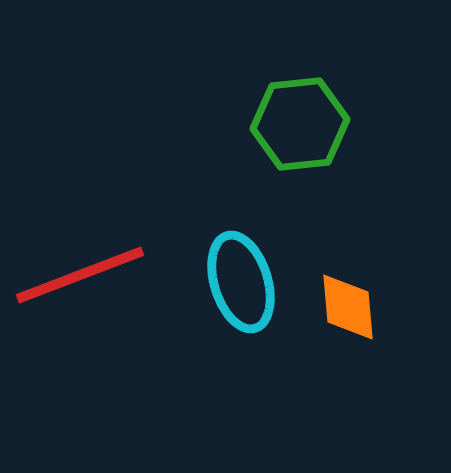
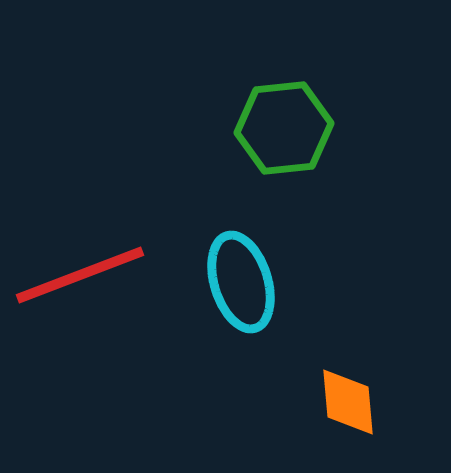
green hexagon: moved 16 px left, 4 px down
orange diamond: moved 95 px down
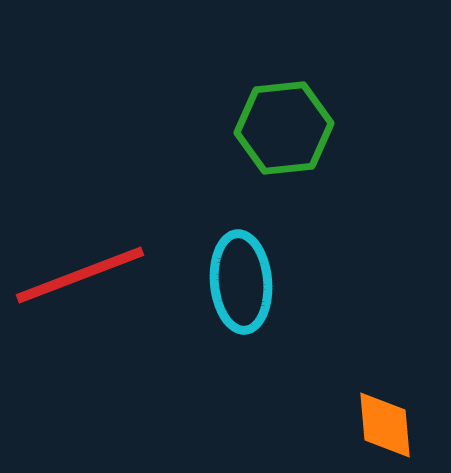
cyan ellipse: rotated 12 degrees clockwise
orange diamond: moved 37 px right, 23 px down
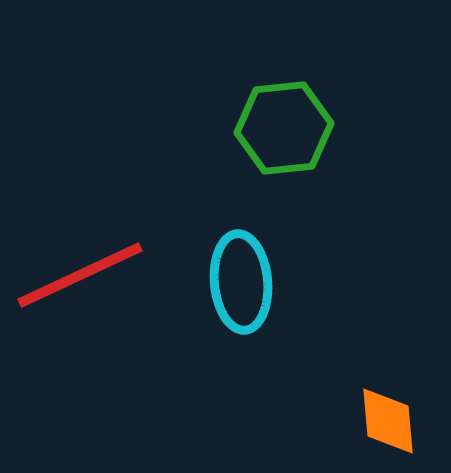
red line: rotated 4 degrees counterclockwise
orange diamond: moved 3 px right, 4 px up
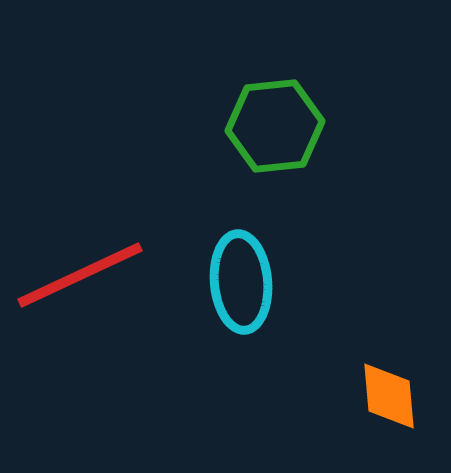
green hexagon: moved 9 px left, 2 px up
orange diamond: moved 1 px right, 25 px up
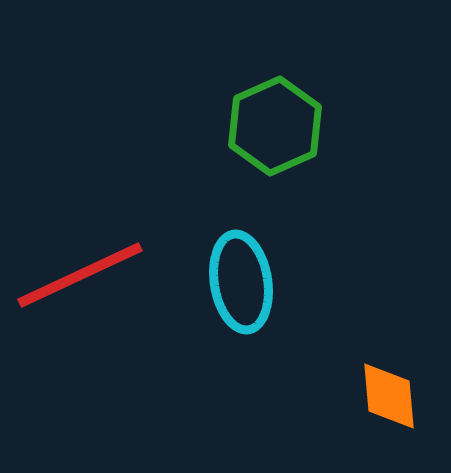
green hexagon: rotated 18 degrees counterclockwise
cyan ellipse: rotated 4 degrees counterclockwise
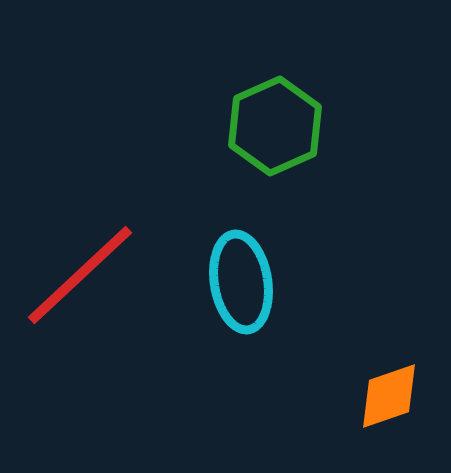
red line: rotated 18 degrees counterclockwise
orange diamond: rotated 76 degrees clockwise
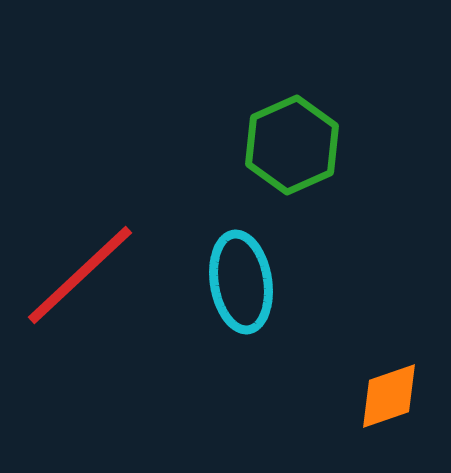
green hexagon: moved 17 px right, 19 px down
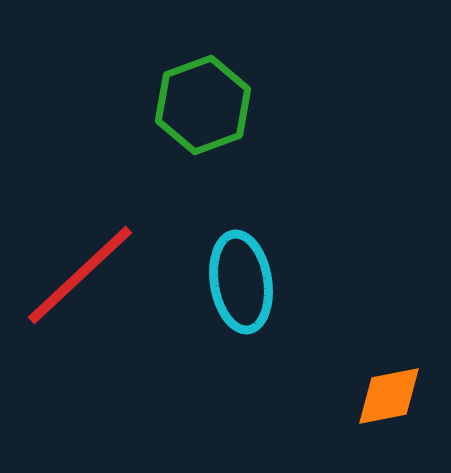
green hexagon: moved 89 px left, 40 px up; rotated 4 degrees clockwise
orange diamond: rotated 8 degrees clockwise
